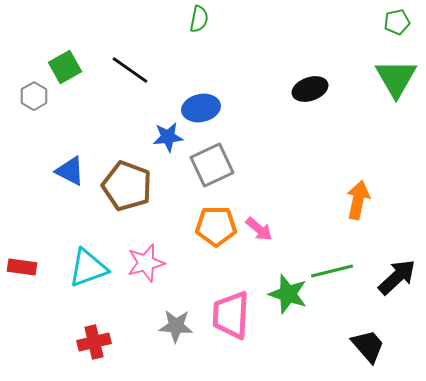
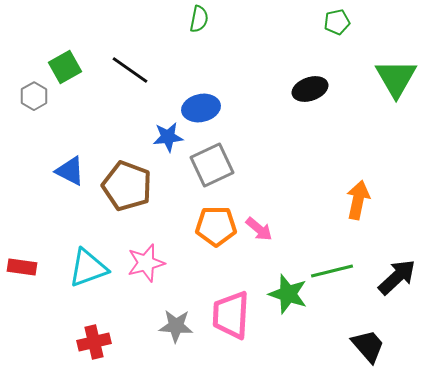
green pentagon: moved 60 px left
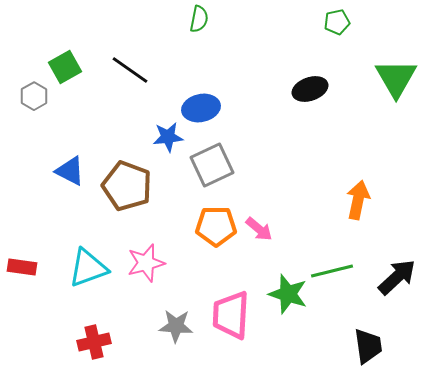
black trapezoid: rotated 33 degrees clockwise
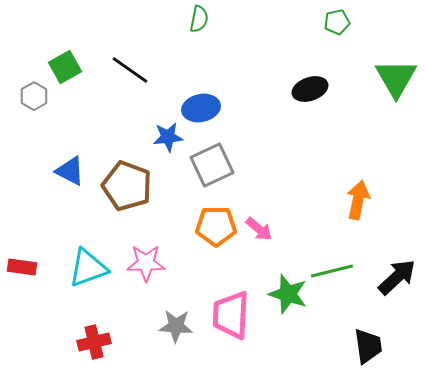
pink star: rotated 15 degrees clockwise
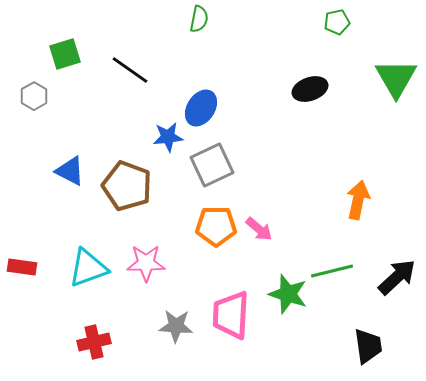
green square: moved 13 px up; rotated 12 degrees clockwise
blue ellipse: rotated 45 degrees counterclockwise
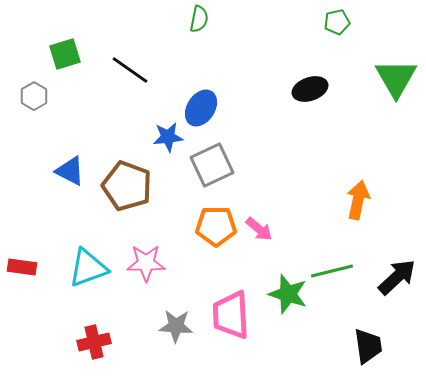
pink trapezoid: rotated 6 degrees counterclockwise
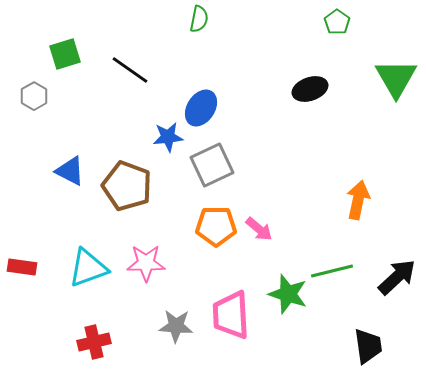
green pentagon: rotated 25 degrees counterclockwise
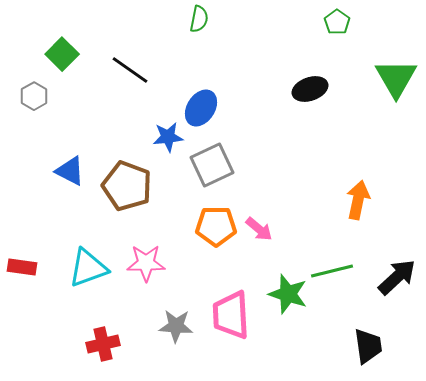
green square: moved 3 px left; rotated 28 degrees counterclockwise
red cross: moved 9 px right, 2 px down
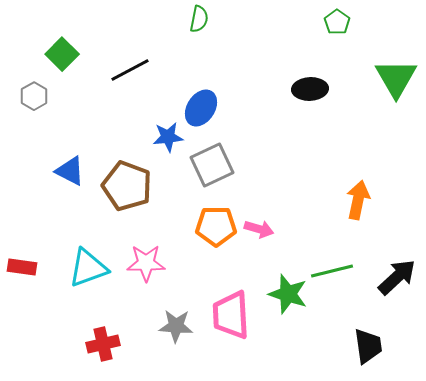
black line: rotated 63 degrees counterclockwise
black ellipse: rotated 16 degrees clockwise
pink arrow: rotated 24 degrees counterclockwise
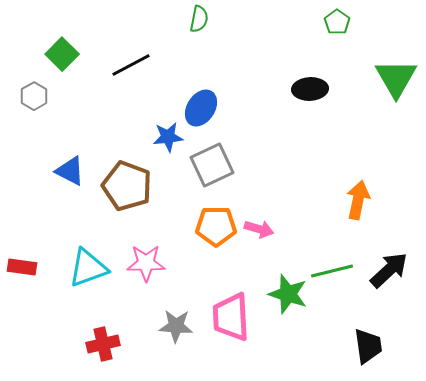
black line: moved 1 px right, 5 px up
black arrow: moved 8 px left, 7 px up
pink trapezoid: moved 2 px down
